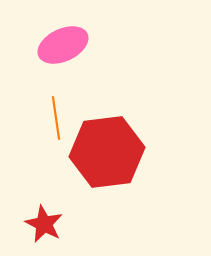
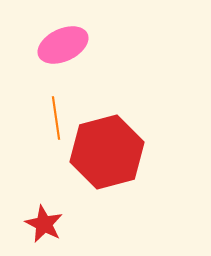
red hexagon: rotated 8 degrees counterclockwise
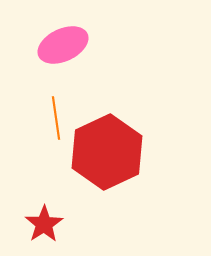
red hexagon: rotated 10 degrees counterclockwise
red star: rotated 12 degrees clockwise
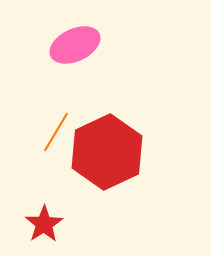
pink ellipse: moved 12 px right
orange line: moved 14 px down; rotated 39 degrees clockwise
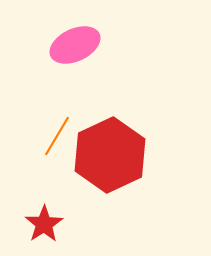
orange line: moved 1 px right, 4 px down
red hexagon: moved 3 px right, 3 px down
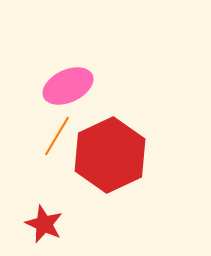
pink ellipse: moved 7 px left, 41 px down
red star: rotated 15 degrees counterclockwise
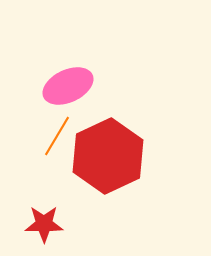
red hexagon: moved 2 px left, 1 px down
red star: rotated 24 degrees counterclockwise
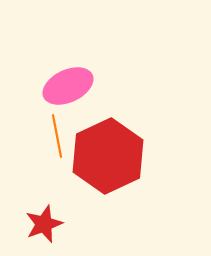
orange line: rotated 42 degrees counterclockwise
red star: rotated 21 degrees counterclockwise
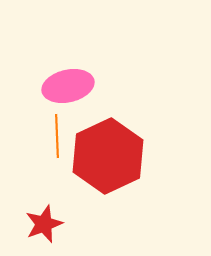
pink ellipse: rotated 12 degrees clockwise
orange line: rotated 9 degrees clockwise
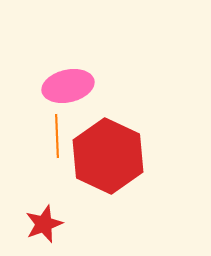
red hexagon: rotated 10 degrees counterclockwise
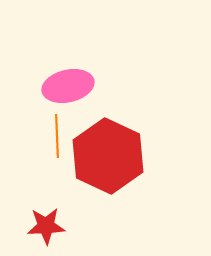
red star: moved 2 px right, 2 px down; rotated 18 degrees clockwise
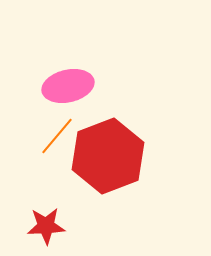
orange line: rotated 42 degrees clockwise
red hexagon: rotated 14 degrees clockwise
